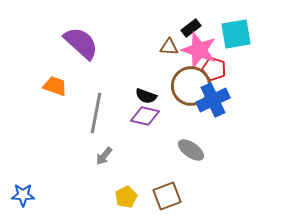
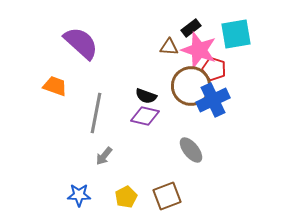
gray ellipse: rotated 16 degrees clockwise
blue star: moved 56 px right
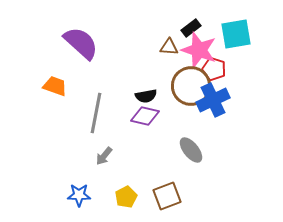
black semicircle: rotated 30 degrees counterclockwise
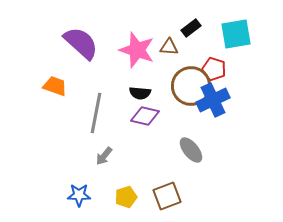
pink star: moved 62 px left
black semicircle: moved 6 px left, 3 px up; rotated 15 degrees clockwise
yellow pentagon: rotated 10 degrees clockwise
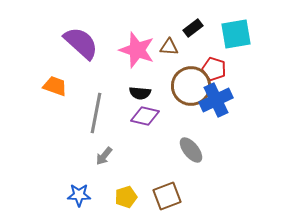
black rectangle: moved 2 px right
blue cross: moved 3 px right
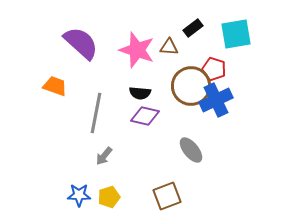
yellow pentagon: moved 17 px left
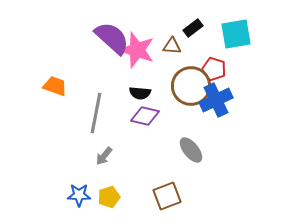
purple semicircle: moved 31 px right, 5 px up
brown triangle: moved 3 px right, 1 px up
